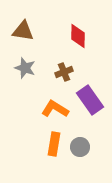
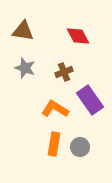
red diamond: rotated 30 degrees counterclockwise
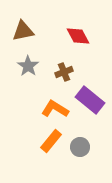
brown triangle: rotated 20 degrees counterclockwise
gray star: moved 3 px right, 2 px up; rotated 15 degrees clockwise
purple rectangle: rotated 16 degrees counterclockwise
orange rectangle: moved 3 px left, 3 px up; rotated 30 degrees clockwise
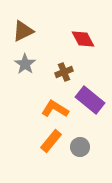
brown triangle: rotated 15 degrees counterclockwise
red diamond: moved 5 px right, 3 px down
gray star: moved 3 px left, 2 px up
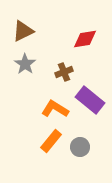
red diamond: moved 2 px right; rotated 70 degrees counterclockwise
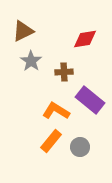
gray star: moved 6 px right, 3 px up
brown cross: rotated 18 degrees clockwise
orange L-shape: moved 1 px right, 2 px down
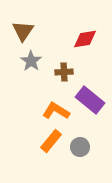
brown triangle: rotated 30 degrees counterclockwise
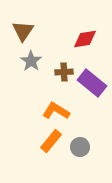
purple rectangle: moved 2 px right, 17 px up
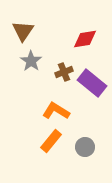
brown cross: rotated 18 degrees counterclockwise
gray circle: moved 5 px right
